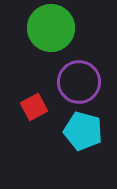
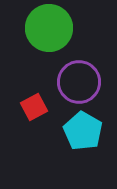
green circle: moved 2 px left
cyan pentagon: rotated 15 degrees clockwise
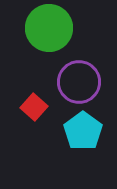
red square: rotated 20 degrees counterclockwise
cyan pentagon: rotated 6 degrees clockwise
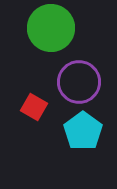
green circle: moved 2 px right
red square: rotated 12 degrees counterclockwise
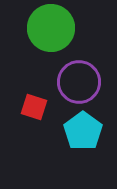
red square: rotated 12 degrees counterclockwise
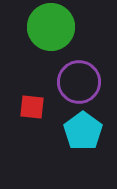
green circle: moved 1 px up
red square: moved 2 px left; rotated 12 degrees counterclockwise
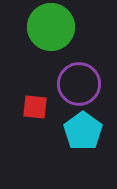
purple circle: moved 2 px down
red square: moved 3 px right
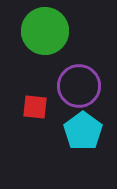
green circle: moved 6 px left, 4 px down
purple circle: moved 2 px down
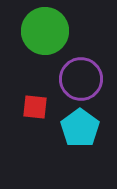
purple circle: moved 2 px right, 7 px up
cyan pentagon: moved 3 px left, 3 px up
